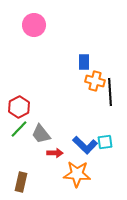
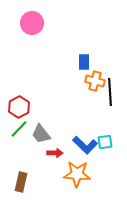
pink circle: moved 2 px left, 2 px up
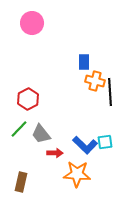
red hexagon: moved 9 px right, 8 px up
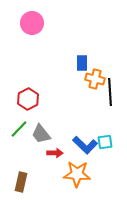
blue rectangle: moved 2 px left, 1 px down
orange cross: moved 2 px up
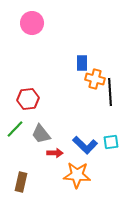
red hexagon: rotated 20 degrees clockwise
green line: moved 4 px left
cyan square: moved 6 px right
orange star: moved 1 px down
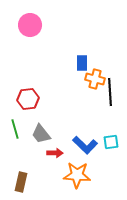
pink circle: moved 2 px left, 2 px down
green line: rotated 60 degrees counterclockwise
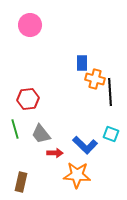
cyan square: moved 8 px up; rotated 28 degrees clockwise
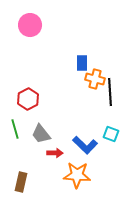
red hexagon: rotated 20 degrees counterclockwise
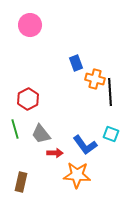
blue rectangle: moved 6 px left; rotated 21 degrees counterclockwise
blue L-shape: rotated 10 degrees clockwise
